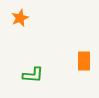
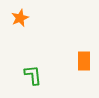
green L-shape: rotated 100 degrees counterclockwise
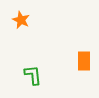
orange star: moved 1 px right, 2 px down; rotated 24 degrees counterclockwise
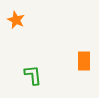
orange star: moved 5 px left
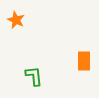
green L-shape: moved 1 px right, 1 px down
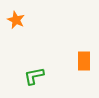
green L-shape: rotated 95 degrees counterclockwise
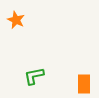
orange rectangle: moved 23 px down
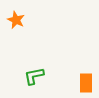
orange rectangle: moved 2 px right, 1 px up
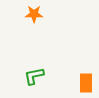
orange star: moved 18 px right, 6 px up; rotated 24 degrees counterclockwise
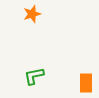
orange star: moved 2 px left; rotated 18 degrees counterclockwise
